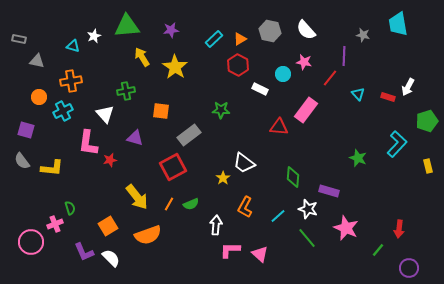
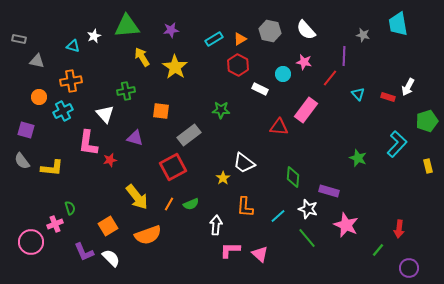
cyan rectangle at (214, 39): rotated 12 degrees clockwise
orange L-shape at (245, 207): rotated 25 degrees counterclockwise
pink star at (346, 228): moved 3 px up
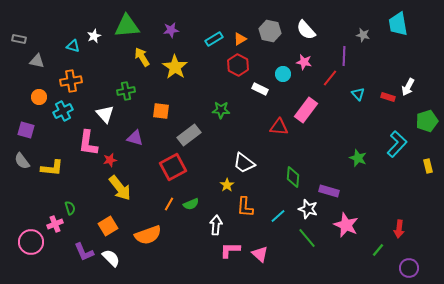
yellow star at (223, 178): moved 4 px right, 7 px down
yellow arrow at (137, 197): moved 17 px left, 9 px up
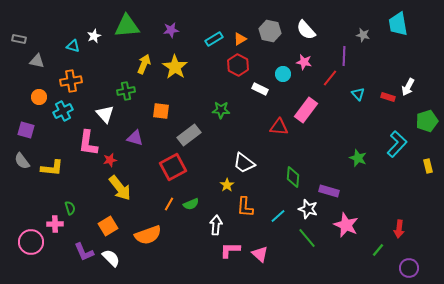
yellow arrow at (142, 57): moved 2 px right, 7 px down; rotated 54 degrees clockwise
pink cross at (55, 224): rotated 21 degrees clockwise
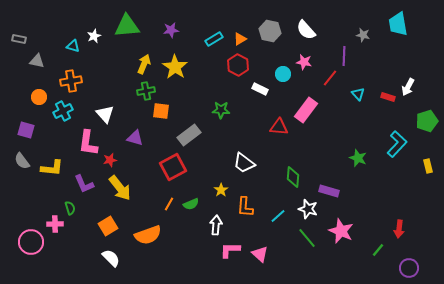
green cross at (126, 91): moved 20 px right
yellow star at (227, 185): moved 6 px left, 5 px down
pink star at (346, 225): moved 5 px left, 6 px down
purple L-shape at (84, 252): moved 68 px up
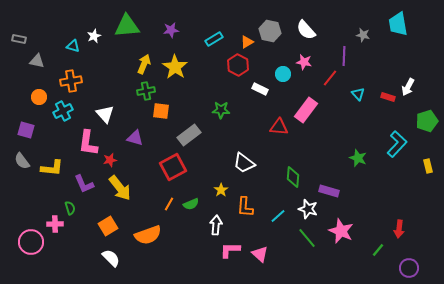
orange triangle at (240, 39): moved 7 px right, 3 px down
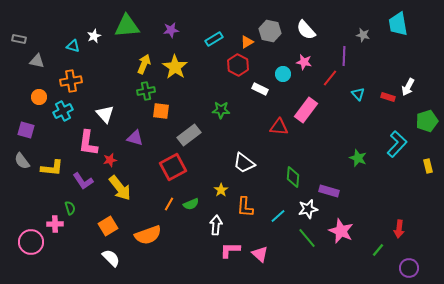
purple L-shape at (84, 184): moved 1 px left, 3 px up; rotated 10 degrees counterclockwise
white star at (308, 209): rotated 30 degrees counterclockwise
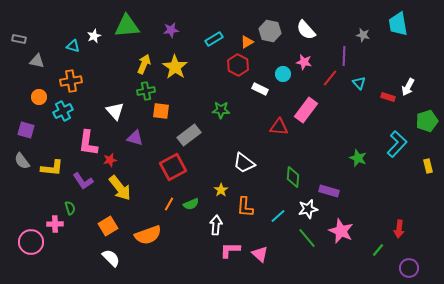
cyan triangle at (358, 94): moved 1 px right, 11 px up
white triangle at (105, 114): moved 10 px right, 3 px up
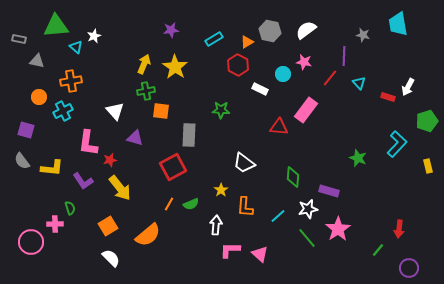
green triangle at (127, 26): moved 71 px left
white semicircle at (306, 30): rotated 95 degrees clockwise
cyan triangle at (73, 46): moved 3 px right, 1 px down; rotated 24 degrees clockwise
gray rectangle at (189, 135): rotated 50 degrees counterclockwise
pink star at (341, 231): moved 3 px left, 2 px up; rotated 15 degrees clockwise
orange semicircle at (148, 235): rotated 20 degrees counterclockwise
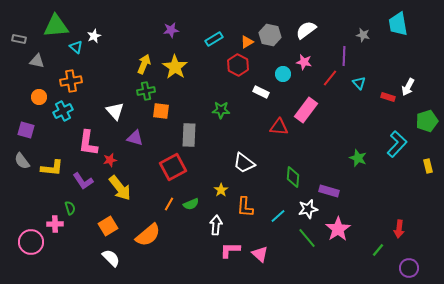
gray hexagon at (270, 31): moved 4 px down
white rectangle at (260, 89): moved 1 px right, 3 px down
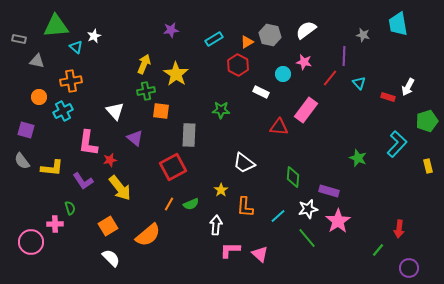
yellow star at (175, 67): moved 1 px right, 7 px down
purple triangle at (135, 138): rotated 24 degrees clockwise
pink star at (338, 229): moved 8 px up
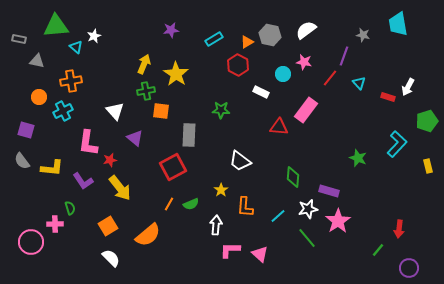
purple line at (344, 56): rotated 18 degrees clockwise
white trapezoid at (244, 163): moved 4 px left, 2 px up
